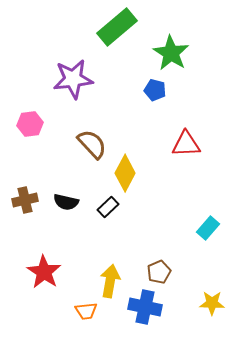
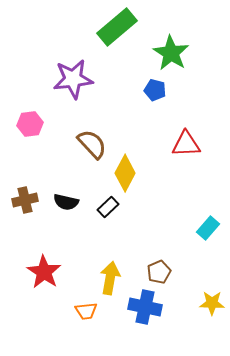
yellow arrow: moved 3 px up
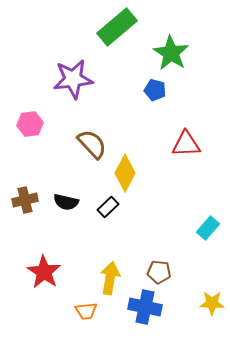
brown pentagon: rotated 30 degrees clockwise
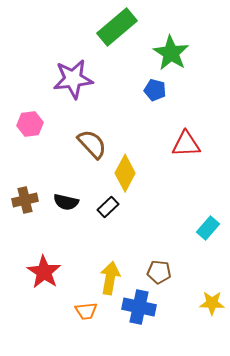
blue cross: moved 6 px left
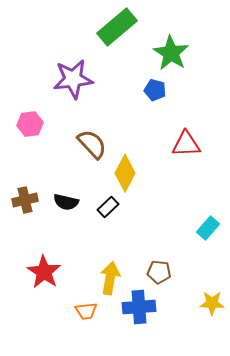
blue cross: rotated 16 degrees counterclockwise
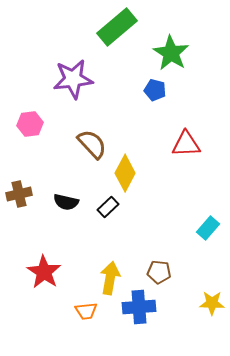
brown cross: moved 6 px left, 6 px up
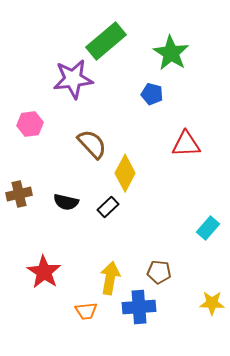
green rectangle: moved 11 px left, 14 px down
blue pentagon: moved 3 px left, 4 px down
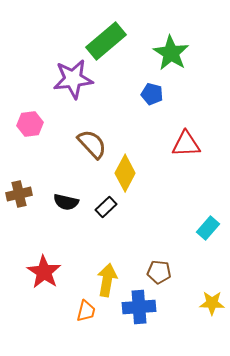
black rectangle: moved 2 px left
yellow arrow: moved 3 px left, 2 px down
orange trapezoid: rotated 70 degrees counterclockwise
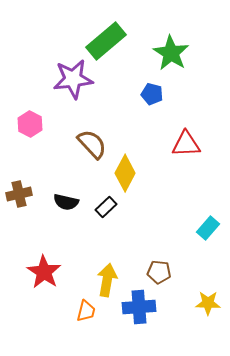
pink hexagon: rotated 25 degrees counterclockwise
yellow star: moved 4 px left
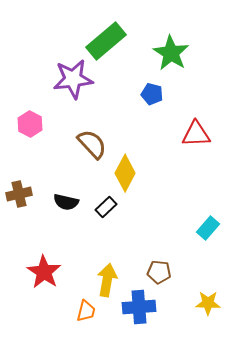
red triangle: moved 10 px right, 10 px up
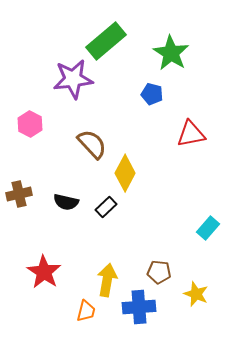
red triangle: moved 5 px left; rotated 8 degrees counterclockwise
yellow star: moved 12 px left, 9 px up; rotated 20 degrees clockwise
